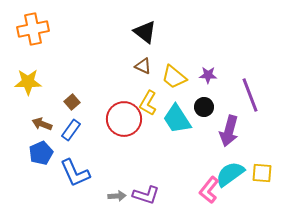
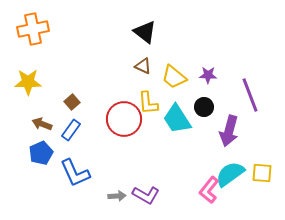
yellow L-shape: rotated 35 degrees counterclockwise
purple L-shape: rotated 12 degrees clockwise
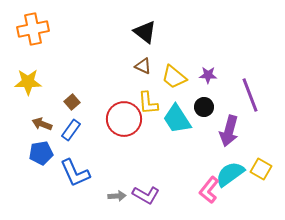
blue pentagon: rotated 15 degrees clockwise
yellow square: moved 1 px left, 4 px up; rotated 25 degrees clockwise
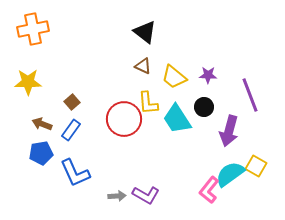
yellow square: moved 5 px left, 3 px up
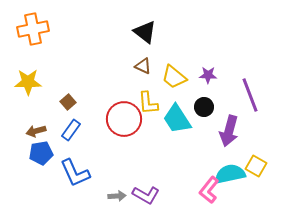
brown square: moved 4 px left
brown arrow: moved 6 px left, 7 px down; rotated 36 degrees counterclockwise
cyan semicircle: rotated 24 degrees clockwise
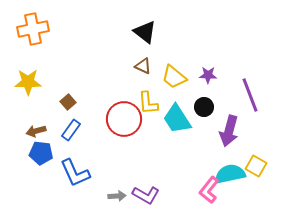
blue pentagon: rotated 15 degrees clockwise
